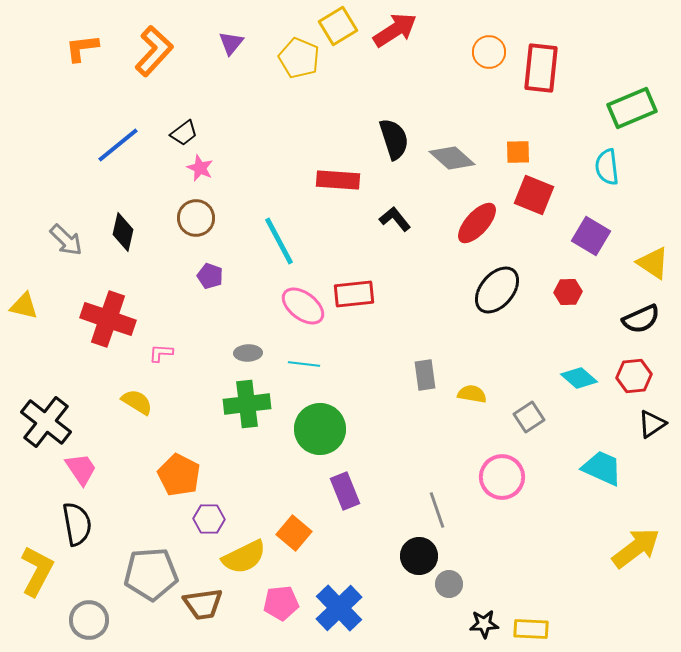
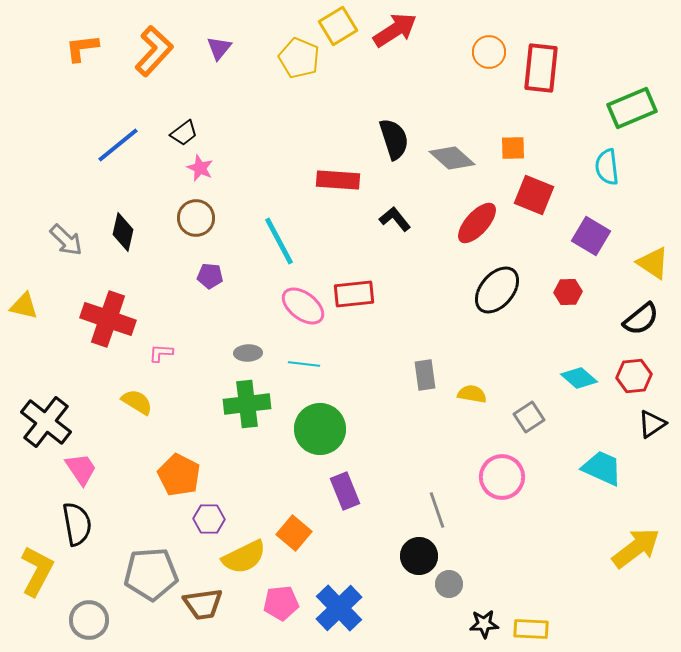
purple triangle at (231, 43): moved 12 px left, 5 px down
orange square at (518, 152): moved 5 px left, 4 px up
purple pentagon at (210, 276): rotated 15 degrees counterclockwise
black semicircle at (641, 319): rotated 15 degrees counterclockwise
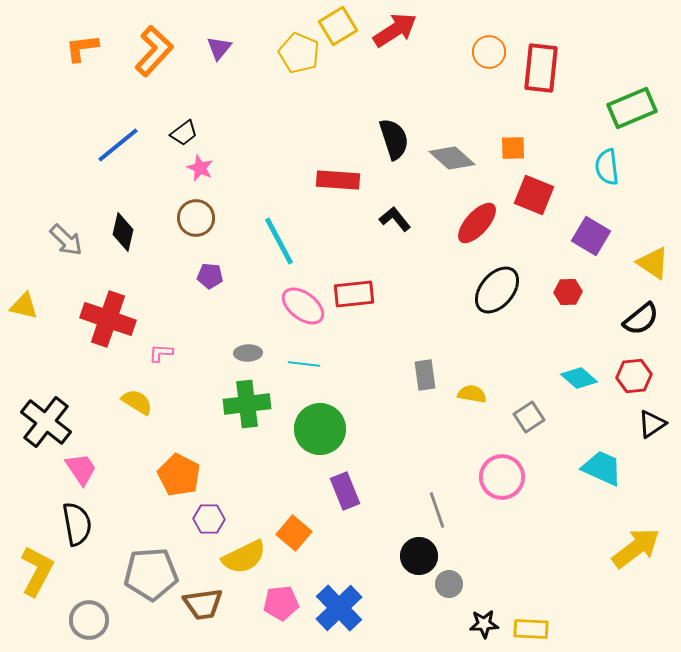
yellow pentagon at (299, 58): moved 5 px up
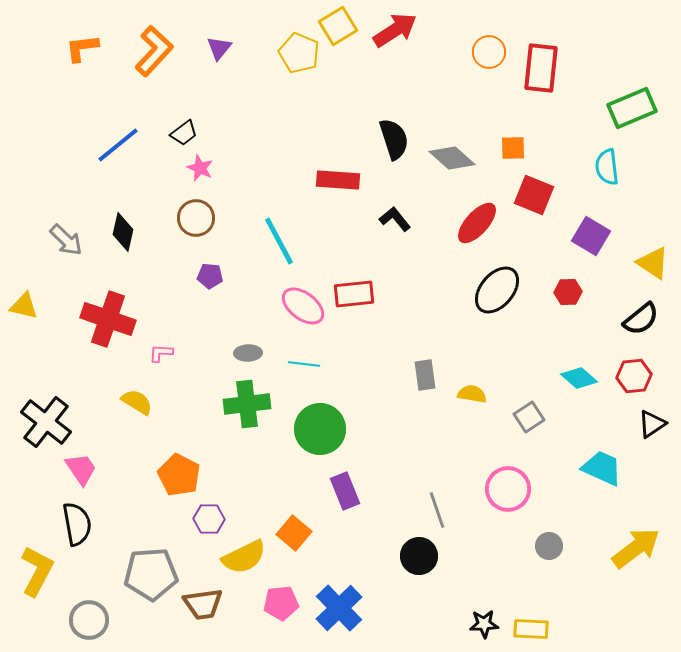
pink circle at (502, 477): moved 6 px right, 12 px down
gray circle at (449, 584): moved 100 px right, 38 px up
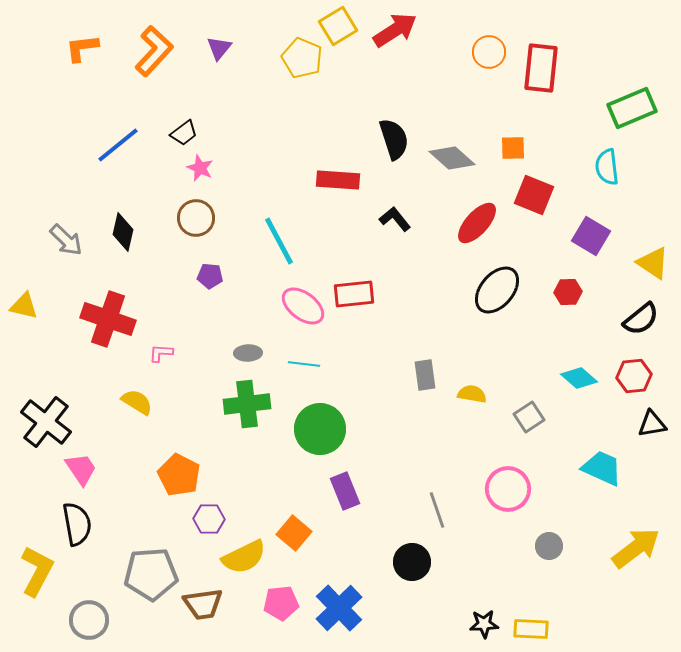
yellow pentagon at (299, 53): moved 3 px right, 5 px down
black triangle at (652, 424): rotated 24 degrees clockwise
black circle at (419, 556): moved 7 px left, 6 px down
